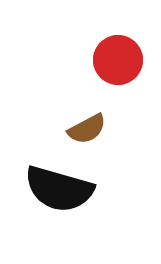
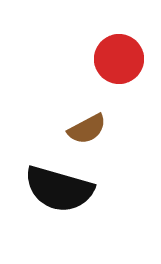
red circle: moved 1 px right, 1 px up
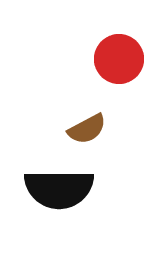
black semicircle: rotated 16 degrees counterclockwise
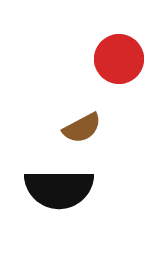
brown semicircle: moved 5 px left, 1 px up
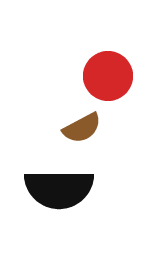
red circle: moved 11 px left, 17 px down
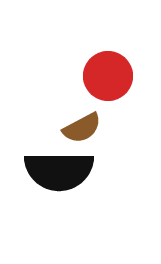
black semicircle: moved 18 px up
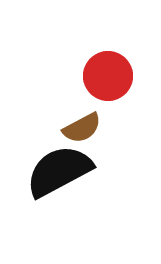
black semicircle: rotated 152 degrees clockwise
